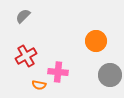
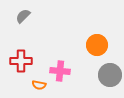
orange circle: moved 1 px right, 4 px down
red cross: moved 5 px left, 5 px down; rotated 30 degrees clockwise
pink cross: moved 2 px right, 1 px up
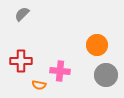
gray semicircle: moved 1 px left, 2 px up
gray circle: moved 4 px left
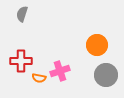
gray semicircle: rotated 28 degrees counterclockwise
pink cross: rotated 24 degrees counterclockwise
orange semicircle: moved 7 px up
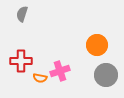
orange semicircle: moved 1 px right
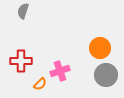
gray semicircle: moved 1 px right, 3 px up
orange circle: moved 3 px right, 3 px down
orange semicircle: moved 6 px down; rotated 56 degrees counterclockwise
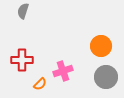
orange circle: moved 1 px right, 2 px up
red cross: moved 1 px right, 1 px up
pink cross: moved 3 px right
gray circle: moved 2 px down
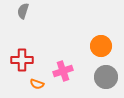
orange semicircle: moved 3 px left; rotated 64 degrees clockwise
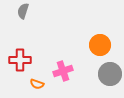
orange circle: moved 1 px left, 1 px up
red cross: moved 2 px left
gray circle: moved 4 px right, 3 px up
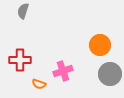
orange semicircle: moved 2 px right
